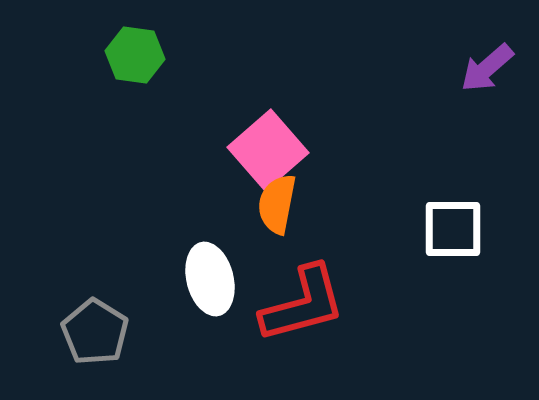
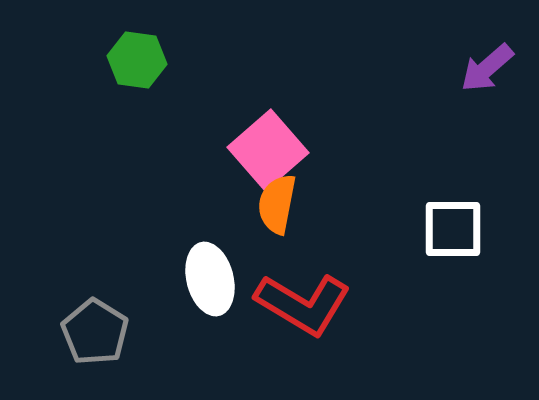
green hexagon: moved 2 px right, 5 px down
red L-shape: rotated 46 degrees clockwise
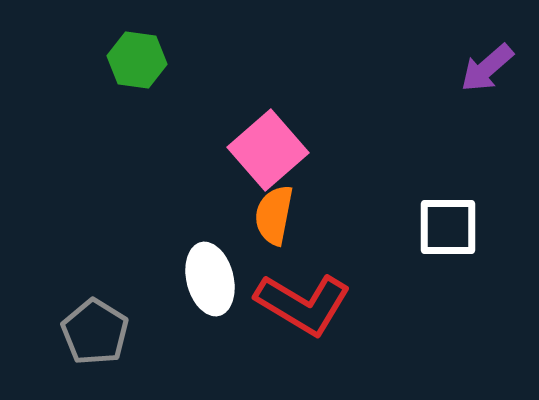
orange semicircle: moved 3 px left, 11 px down
white square: moved 5 px left, 2 px up
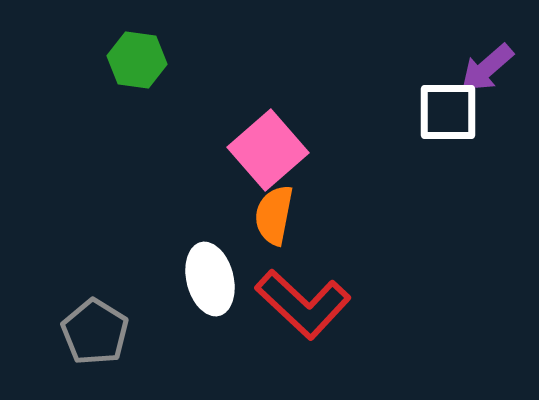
white square: moved 115 px up
red L-shape: rotated 12 degrees clockwise
